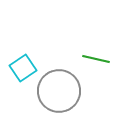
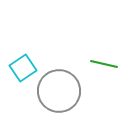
green line: moved 8 px right, 5 px down
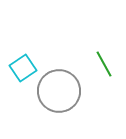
green line: rotated 48 degrees clockwise
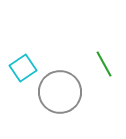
gray circle: moved 1 px right, 1 px down
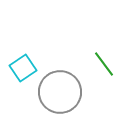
green line: rotated 8 degrees counterclockwise
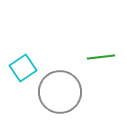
green line: moved 3 px left, 7 px up; rotated 60 degrees counterclockwise
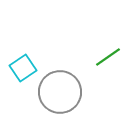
green line: moved 7 px right; rotated 28 degrees counterclockwise
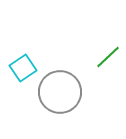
green line: rotated 8 degrees counterclockwise
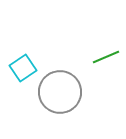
green line: moved 2 px left; rotated 20 degrees clockwise
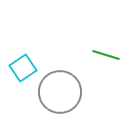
green line: moved 2 px up; rotated 40 degrees clockwise
